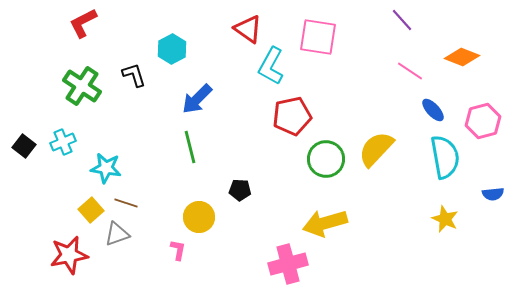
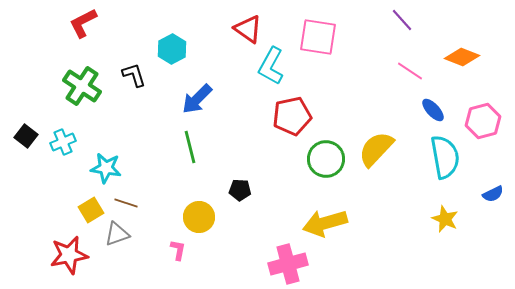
black square: moved 2 px right, 10 px up
blue semicircle: rotated 20 degrees counterclockwise
yellow square: rotated 10 degrees clockwise
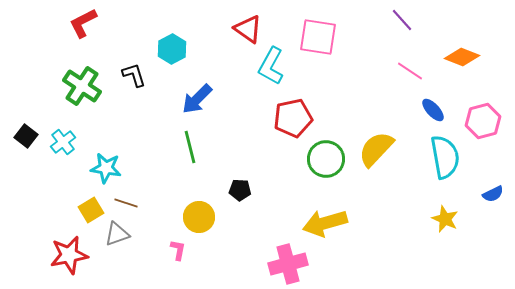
red pentagon: moved 1 px right, 2 px down
cyan cross: rotated 15 degrees counterclockwise
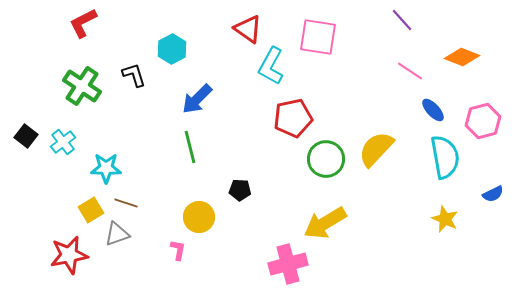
cyan star: rotated 8 degrees counterclockwise
yellow arrow: rotated 15 degrees counterclockwise
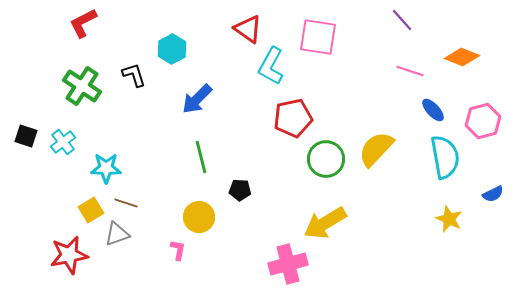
pink line: rotated 16 degrees counterclockwise
black square: rotated 20 degrees counterclockwise
green line: moved 11 px right, 10 px down
yellow star: moved 4 px right
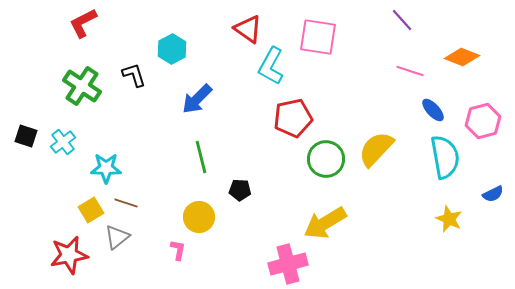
gray triangle: moved 3 px down; rotated 20 degrees counterclockwise
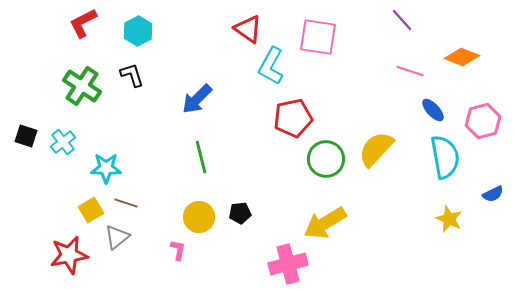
cyan hexagon: moved 34 px left, 18 px up
black L-shape: moved 2 px left
black pentagon: moved 23 px down; rotated 10 degrees counterclockwise
